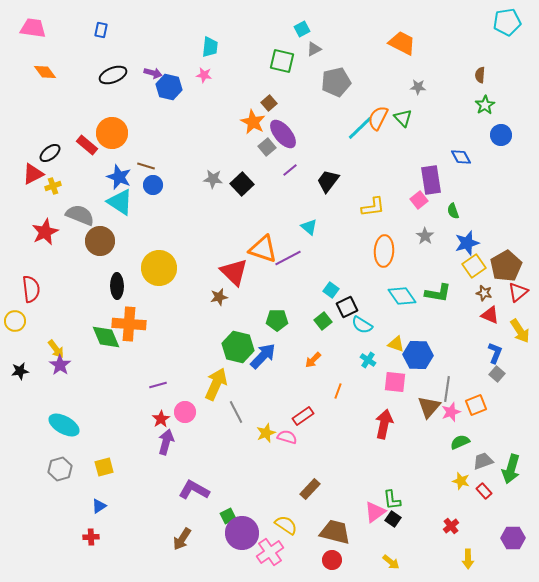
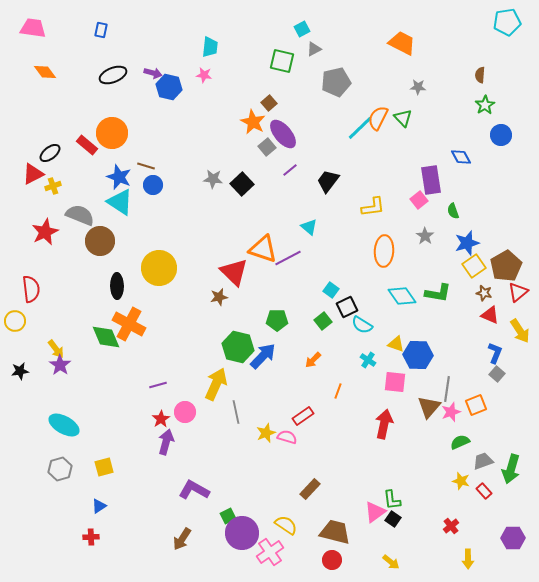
orange cross at (129, 324): rotated 24 degrees clockwise
gray line at (236, 412): rotated 15 degrees clockwise
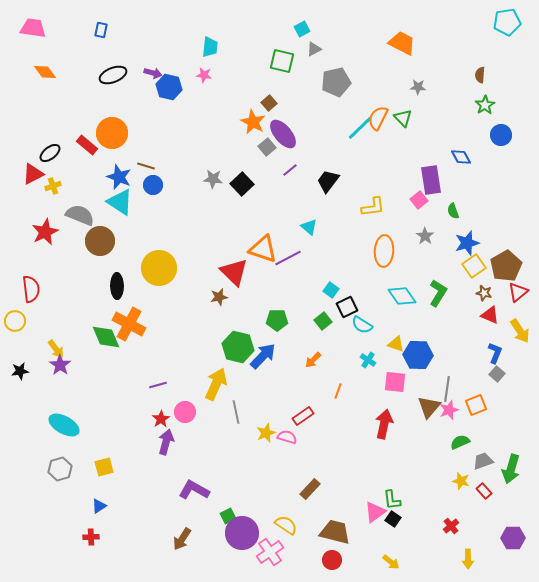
green L-shape at (438, 293): rotated 68 degrees counterclockwise
pink star at (451, 412): moved 2 px left, 2 px up
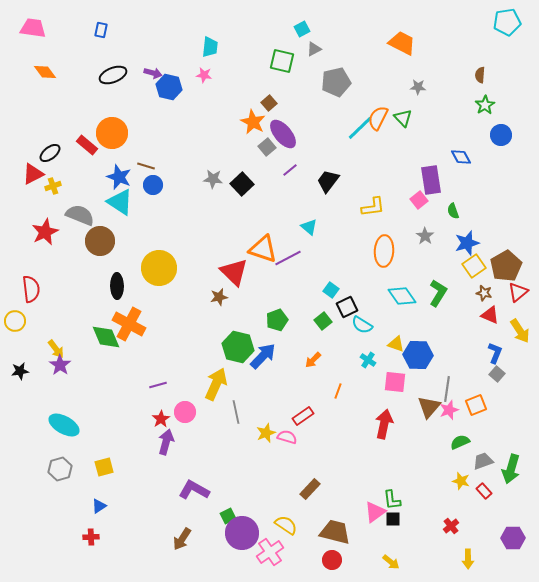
green pentagon at (277, 320): rotated 20 degrees counterclockwise
black square at (393, 519): rotated 35 degrees counterclockwise
